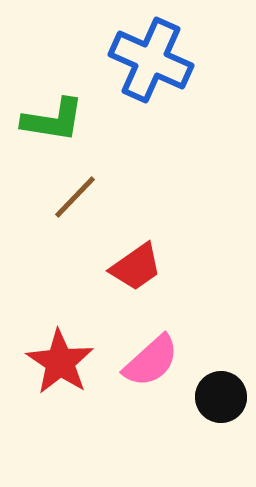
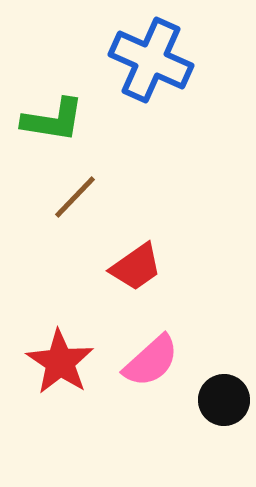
black circle: moved 3 px right, 3 px down
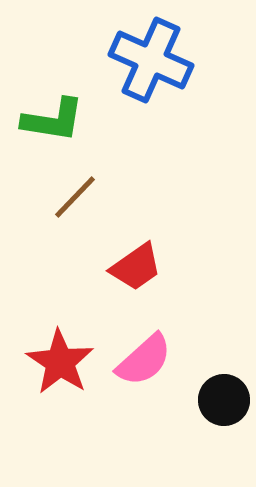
pink semicircle: moved 7 px left, 1 px up
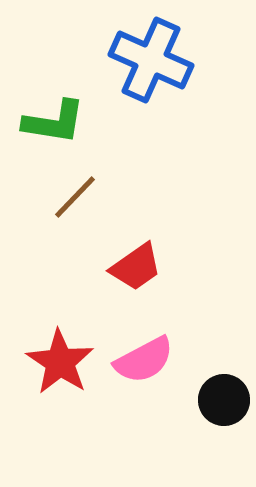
green L-shape: moved 1 px right, 2 px down
pink semicircle: rotated 14 degrees clockwise
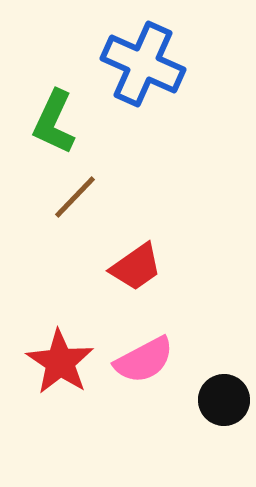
blue cross: moved 8 px left, 4 px down
green L-shape: rotated 106 degrees clockwise
